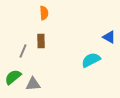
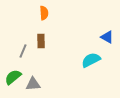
blue triangle: moved 2 px left
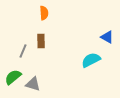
gray triangle: rotated 21 degrees clockwise
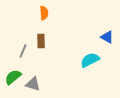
cyan semicircle: moved 1 px left
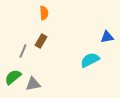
blue triangle: rotated 40 degrees counterclockwise
brown rectangle: rotated 32 degrees clockwise
gray triangle: rotated 28 degrees counterclockwise
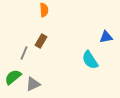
orange semicircle: moved 3 px up
blue triangle: moved 1 px left
gray line: moved 1 px right, 2 px down
cyan semicircle: rotated 96 degrees counterclockwise
gray triangle: rotated 14 degrees counterclockwise
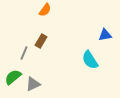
orange semicircle: moved 1 px right; rotated 40 degrees clockwise
blue triangle: moved 1 px left, 2 px up
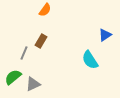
blue triangle: rotated 24 degrees counterclockwise
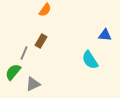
blue triangle: rotated 40 degrees clockwise
green semicircle: moved 5 px up; rotated 12 degrees counterclockwise
